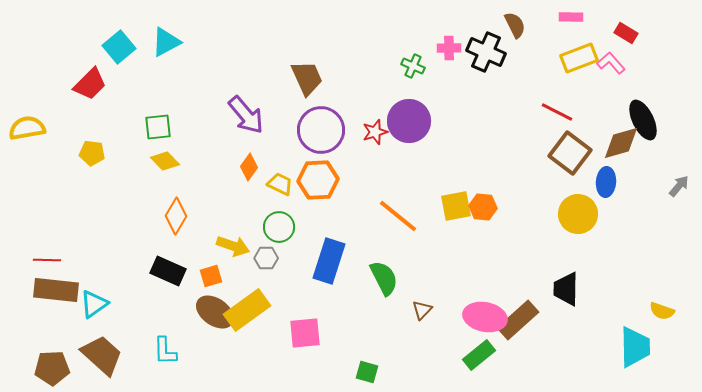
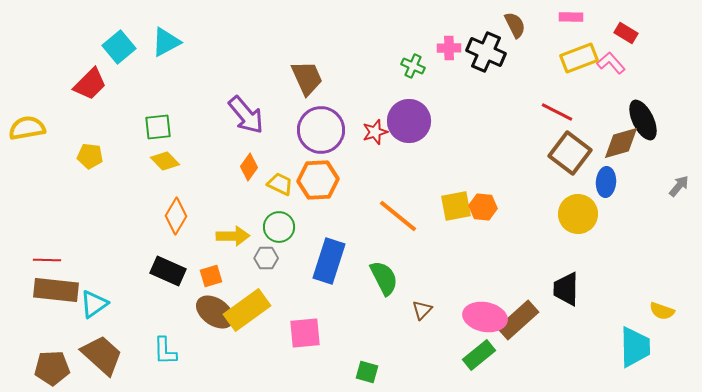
yellow pentagon at (92, 153): moved 2 px left, 3 px down
yellow arrow at (233, 246): moved 10 px up; rotated 20 degrees counterclockwise
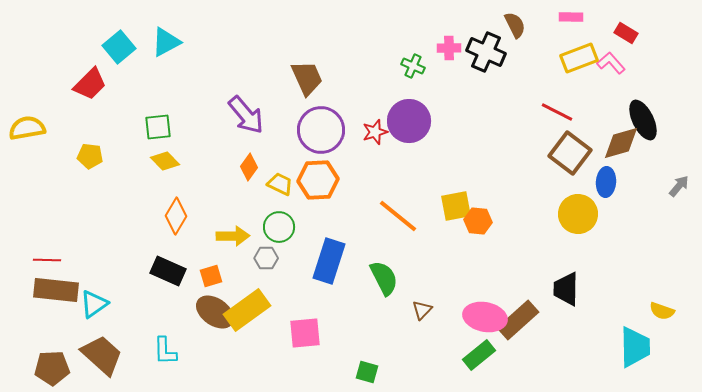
orange hexagon at (483, 207): moved 5 px left, 14 px down
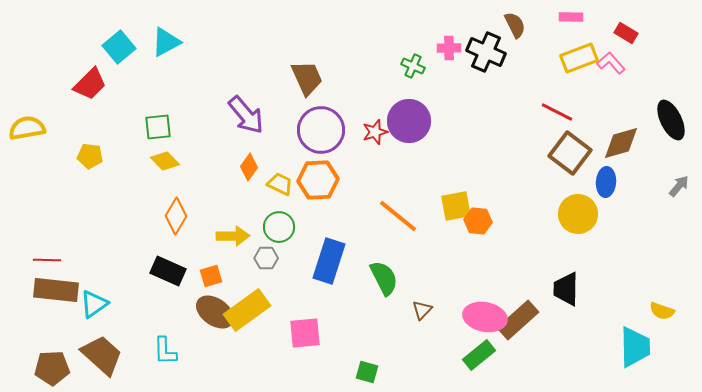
black ellipse at (643, 120): moved 28 px right
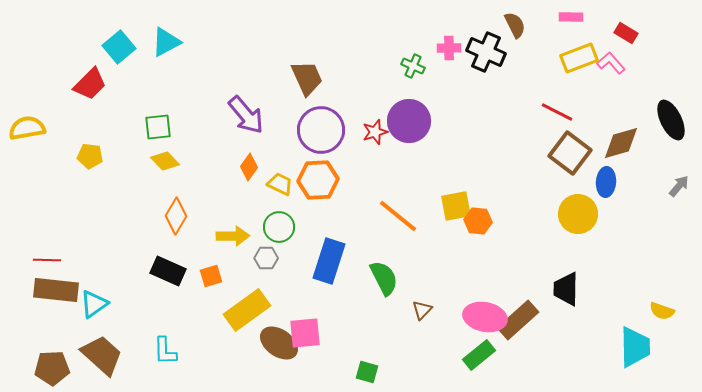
brown ellipse at (215, 312): moved 64 px right, 31 px down
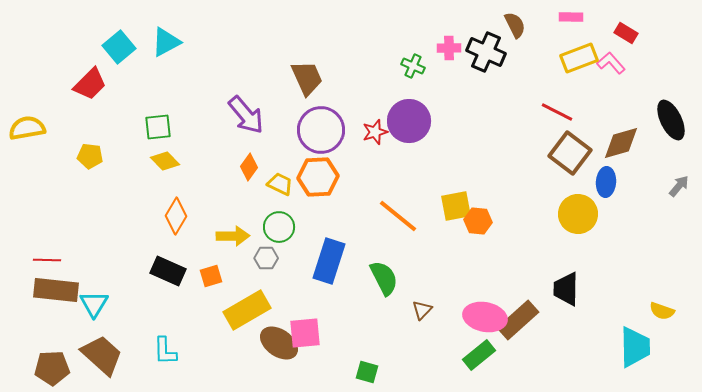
orange hexagon at (318, 180): moved 3 px up
cyan triangle at (94, 304): rotated 24 degrees counterclockwise
yellow rectangle at (247, 310): rotated 6 degrees clockwise
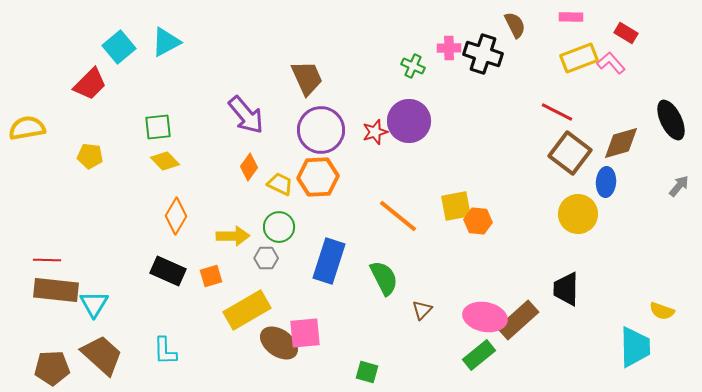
black cross at (486, 52): moved 3 px left, 2 px down; rotated 6 degrees counterclockwise
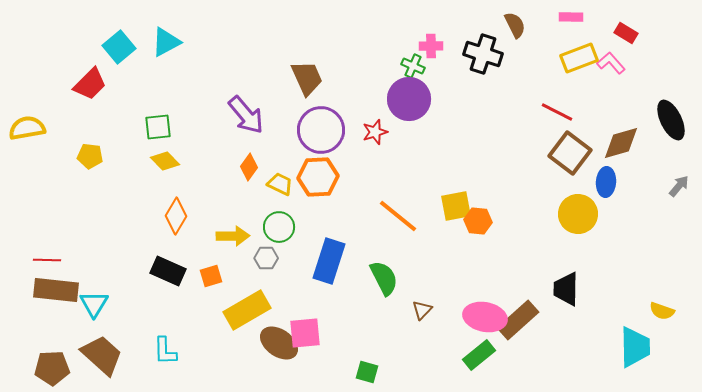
pink cross at (449, 48): moved 18 px left, 2 px up
purple circle at (409, 121): moved 22 px up
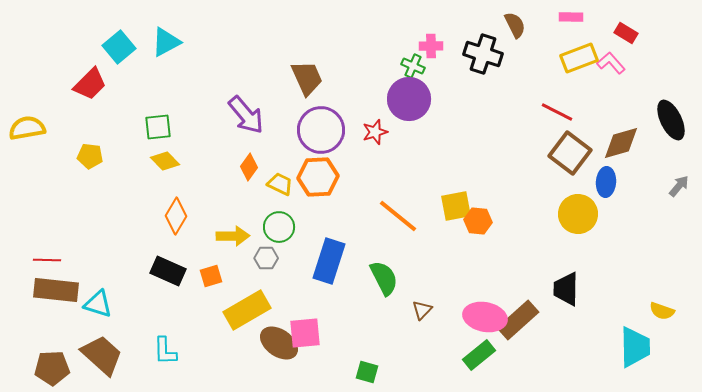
cyan triangle at (94, 304): moved 4 px right; rotated 44 degrees counterclockwise
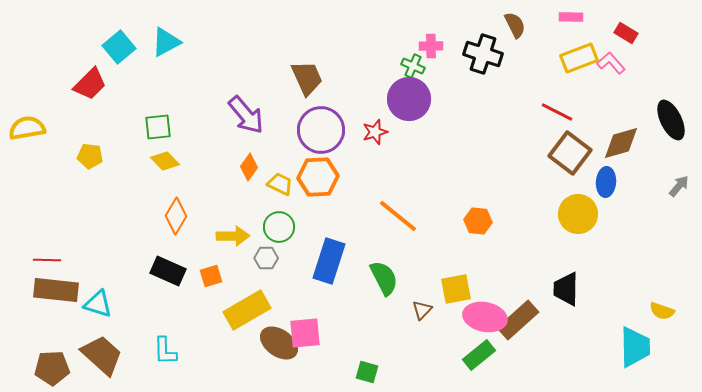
yellow square at (456, 206): moved 83 px down
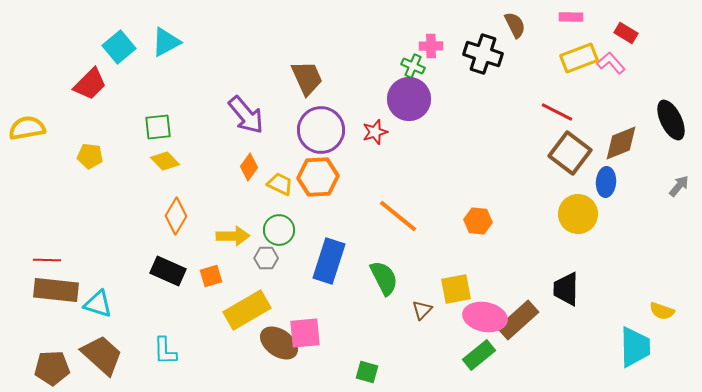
brown diamond at (621, 143): rotated 6 degrees counterclockwise
green circle at (279, 227): moved 3 px down
